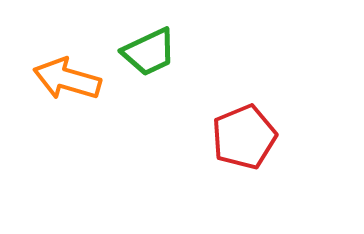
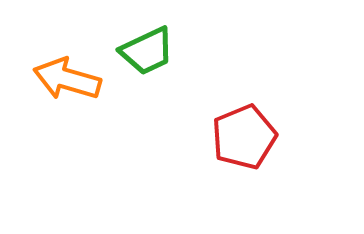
green trapezoid: moved 2 px left, 1 px up
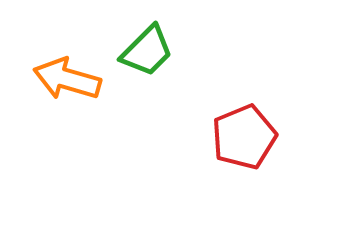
green trapezoid: rotated 20 degrees counterclockwise
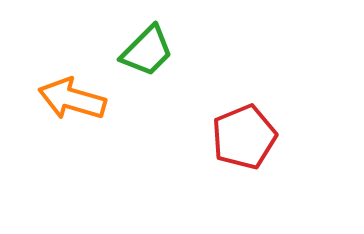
orange arrow: moved 5 px right, 20 px down
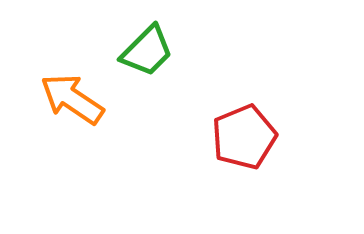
orange arrow: rotated 18 degrees clockwise
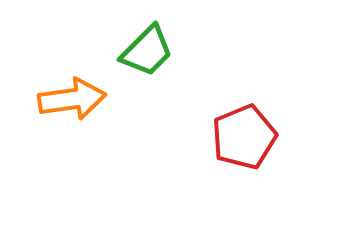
orange arrow: rotated 138 degrees clockwise
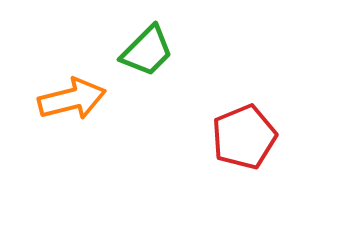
orange arrow: rotated 6 degrees counterclockwise
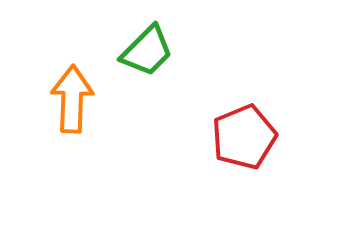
orange arrow: rotated 74 degrees counterclockwise
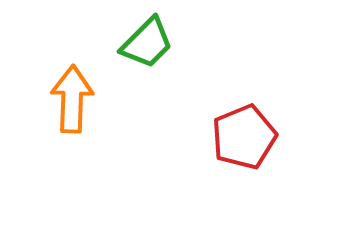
green trapezoid: moved 8 px up
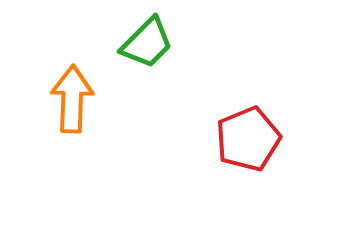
red pentagon: moved 4 px right, 2 px down
